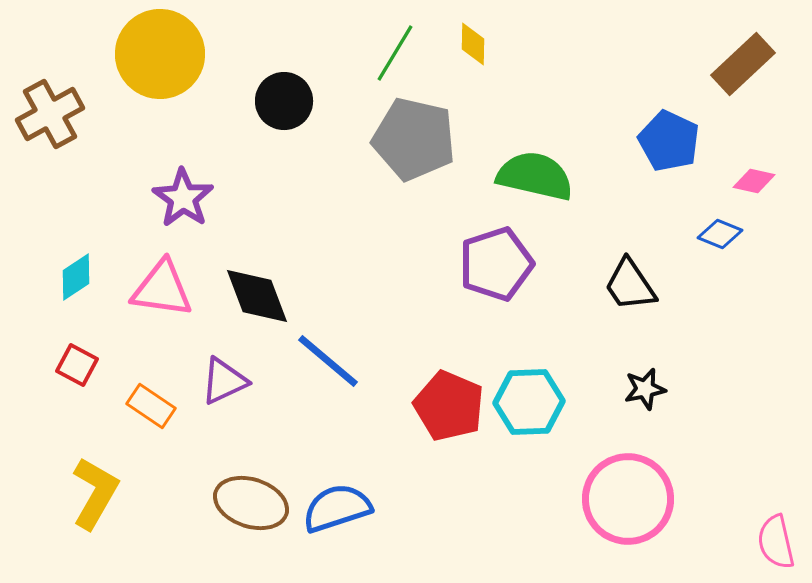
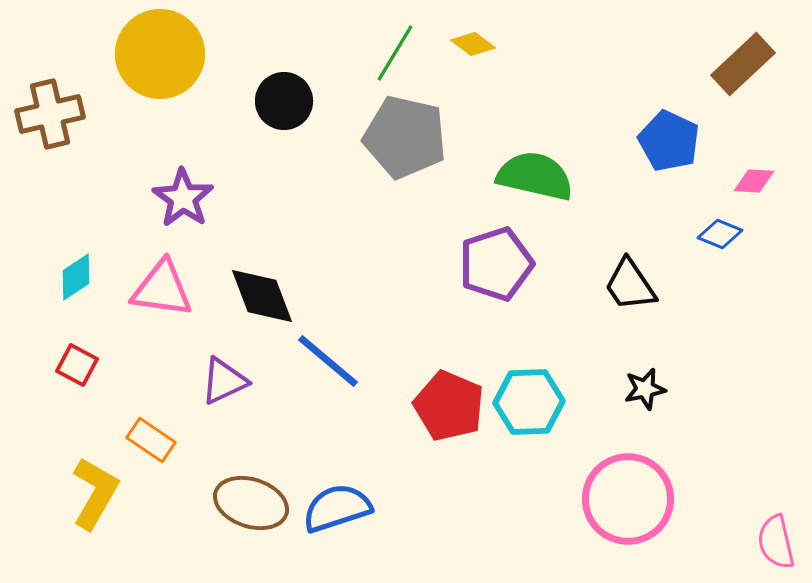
yellow diamond: rotated 54 degrees counterclockwise
brown cross: rotated 16 degrees clockwise
gray pentagon: moved 9 px left, 2 px up
pink diamond: rotated 9 degrees counterclockwise
black diamond: moved 5 px right
orange rectangle: moved 34 px down
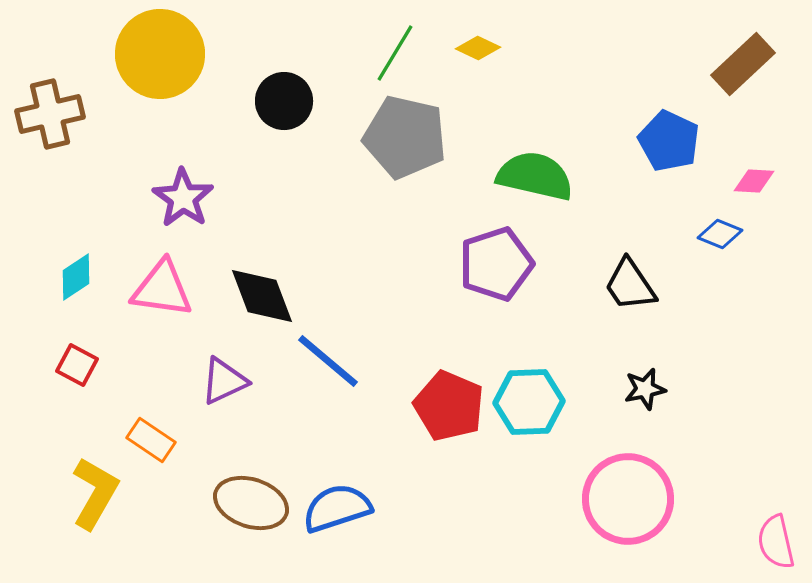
yellow diamond: moved 5 px right, 4 px down; rotated 12 degrees counterclockwise
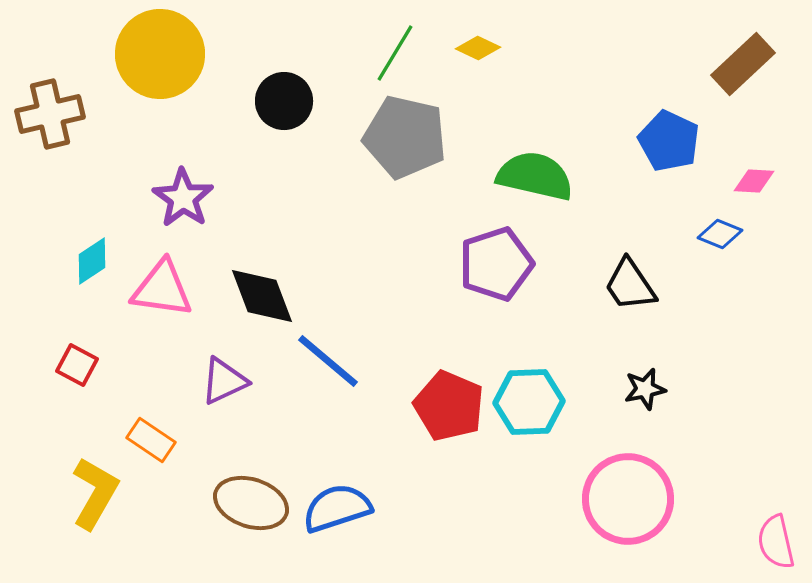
cyan diamond: moved 16 px right, 16 px up
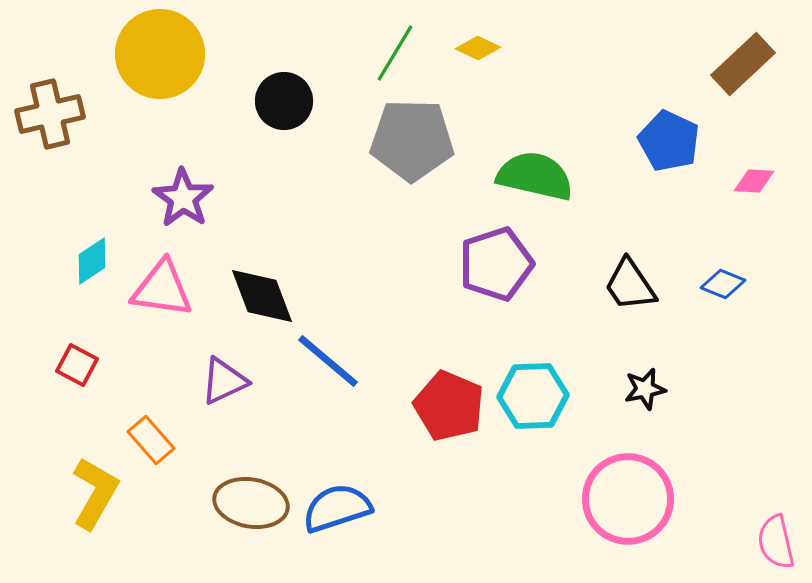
gray pentagon: moved 7 px right, 3 px down; rotated 12 degrees counterclockwise
blue diamond: moved 3 px right, 50 px down
cyan hexagon: moved 4 px right, 6 px up
orange rectangle: rotated 15 degrees clockwise
brown ellipse: rotated 8 degrees counterclockwise
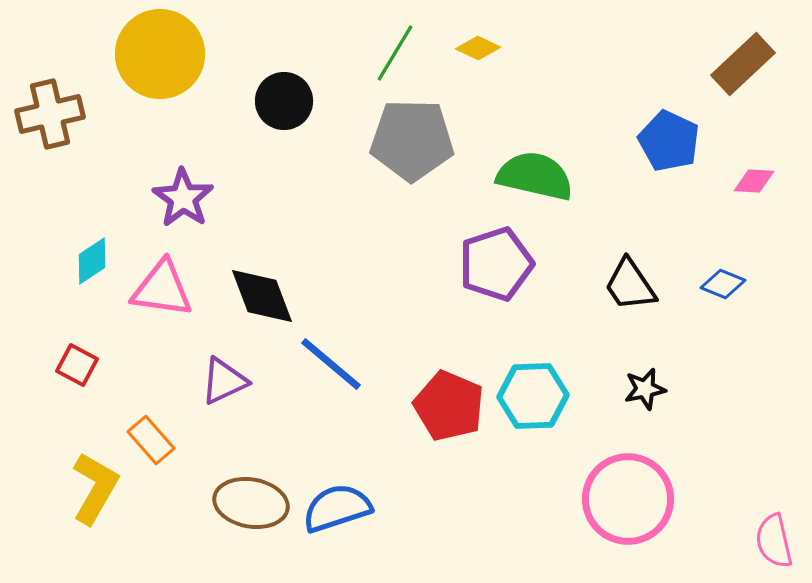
blue line: moved 3 px right, 3 px down
yellow L-shape: moved 5 px up
pink semicircle: moved 2 px left, 1 px up
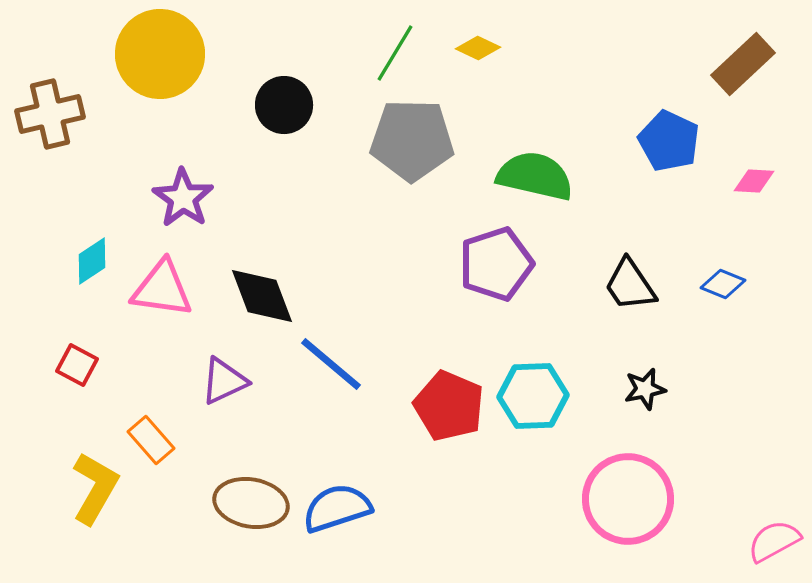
black circle: moved 4 px down
pink semicircle: rotated 74 degrees clockwise
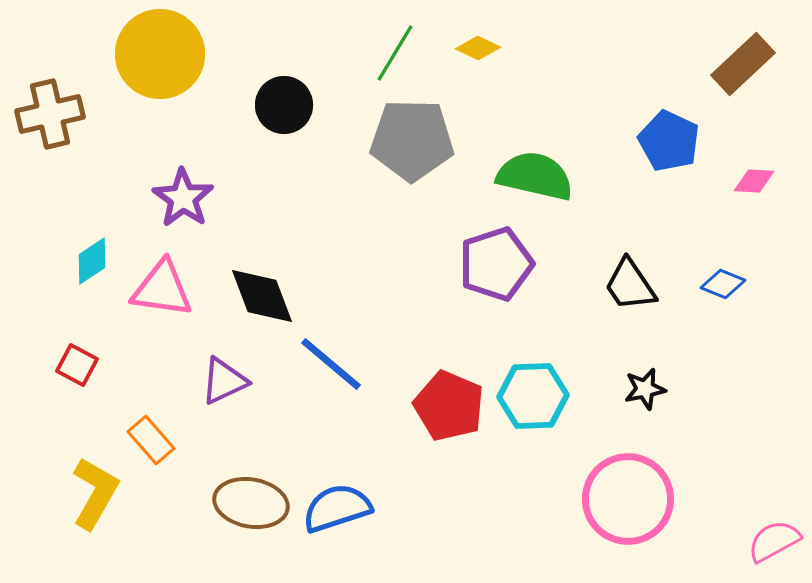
yellow L-shape: moved 5 px down
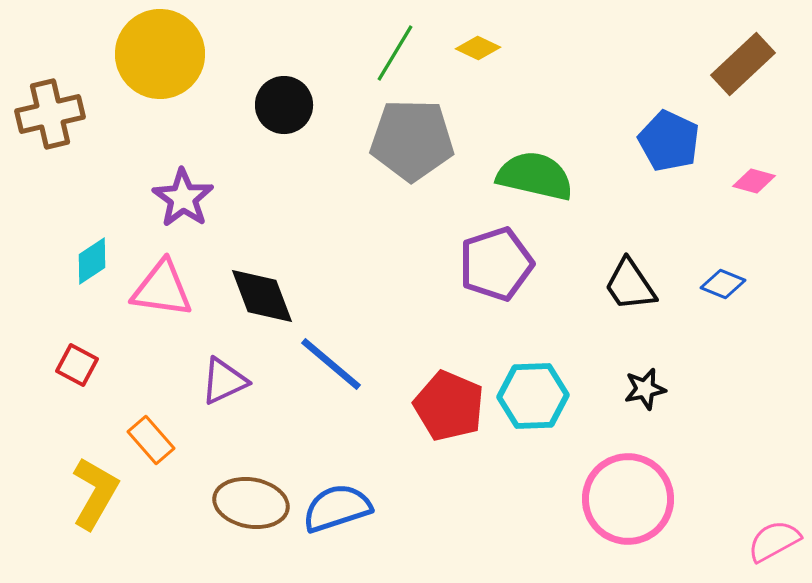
pink diamond: rotated 12 degrees clockwise
